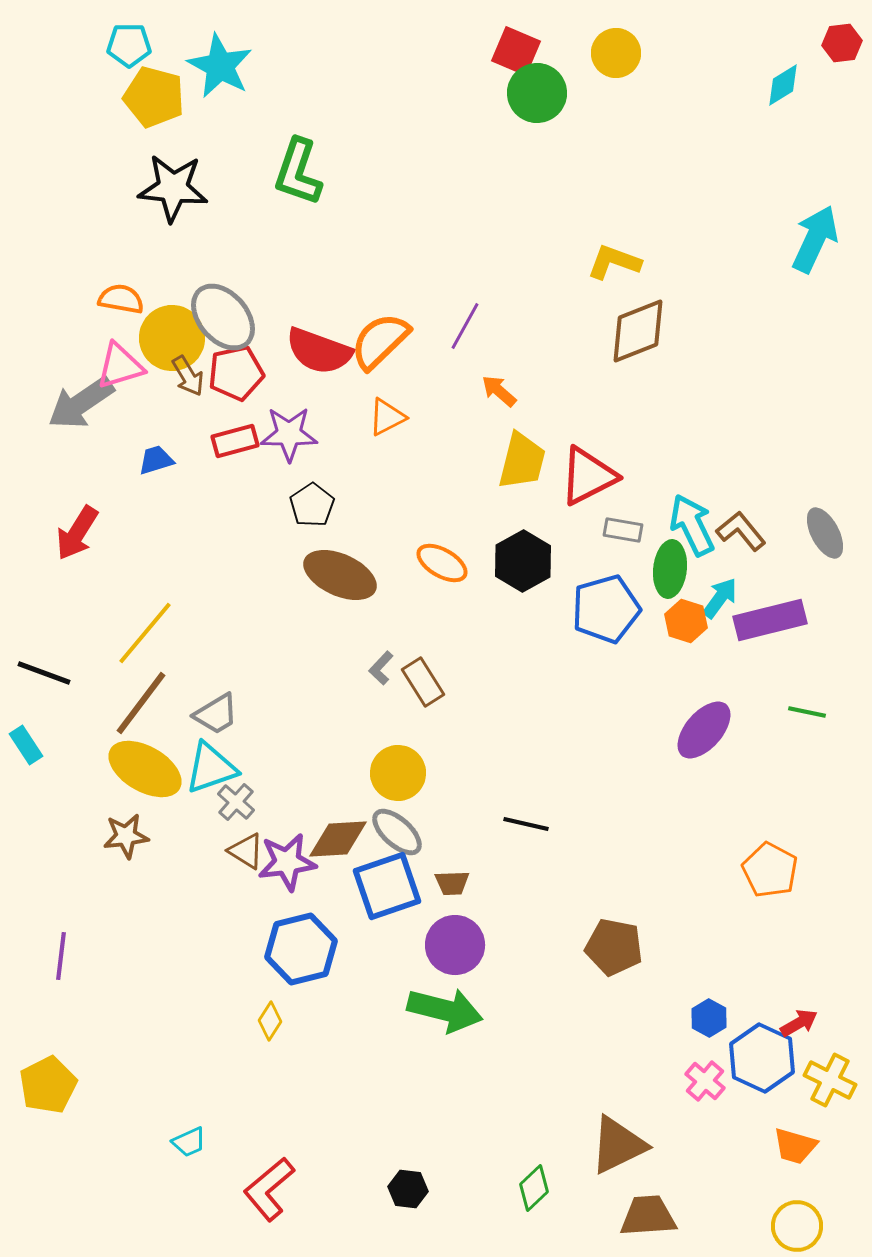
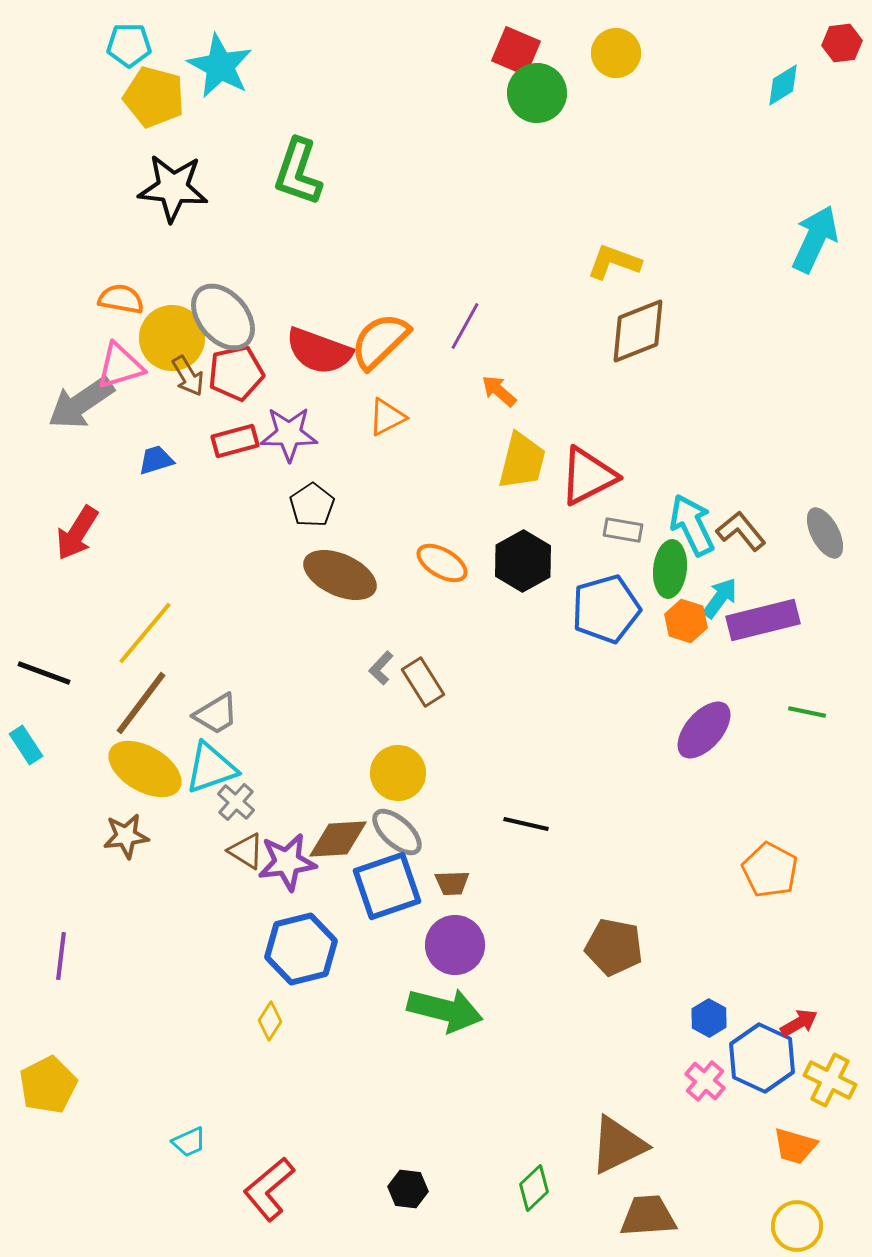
purple rectangle at (770, 620): moved 7 px left
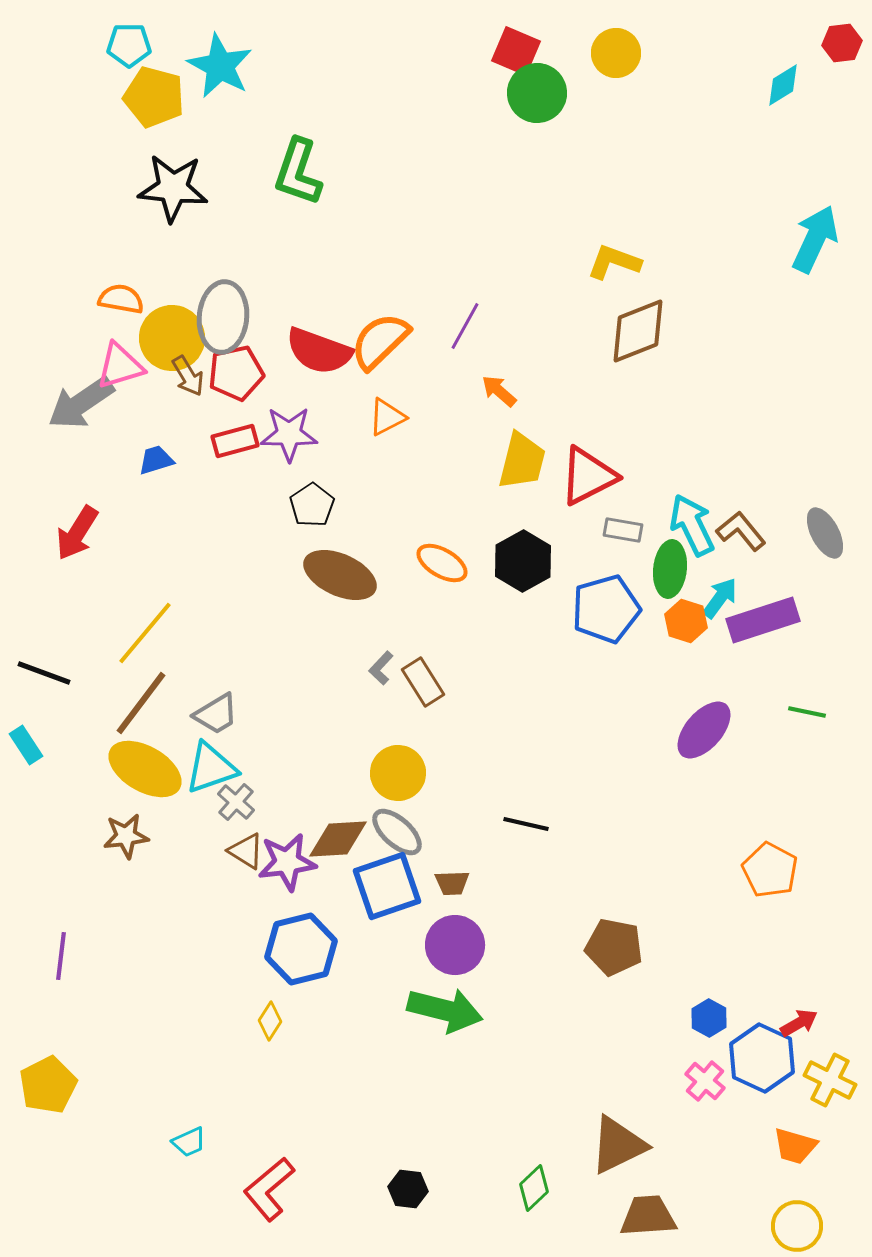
gray ellipse at (223, 317): rotated 46 degrees clockwise
purple rectangle at (763, 620): rotated 4 degrees counterclockwise
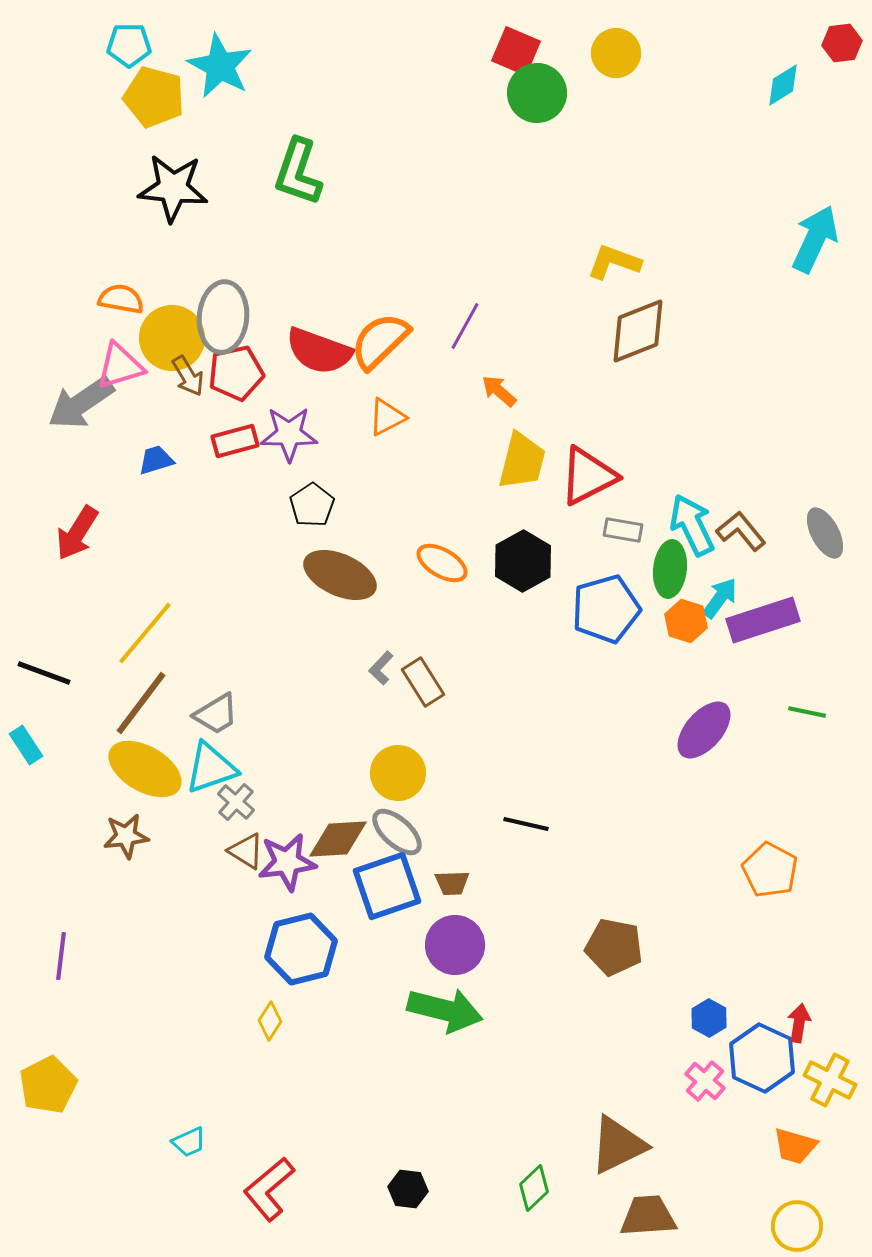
red arrow at (799, 1023): rotated 51 degrees counterclockwise
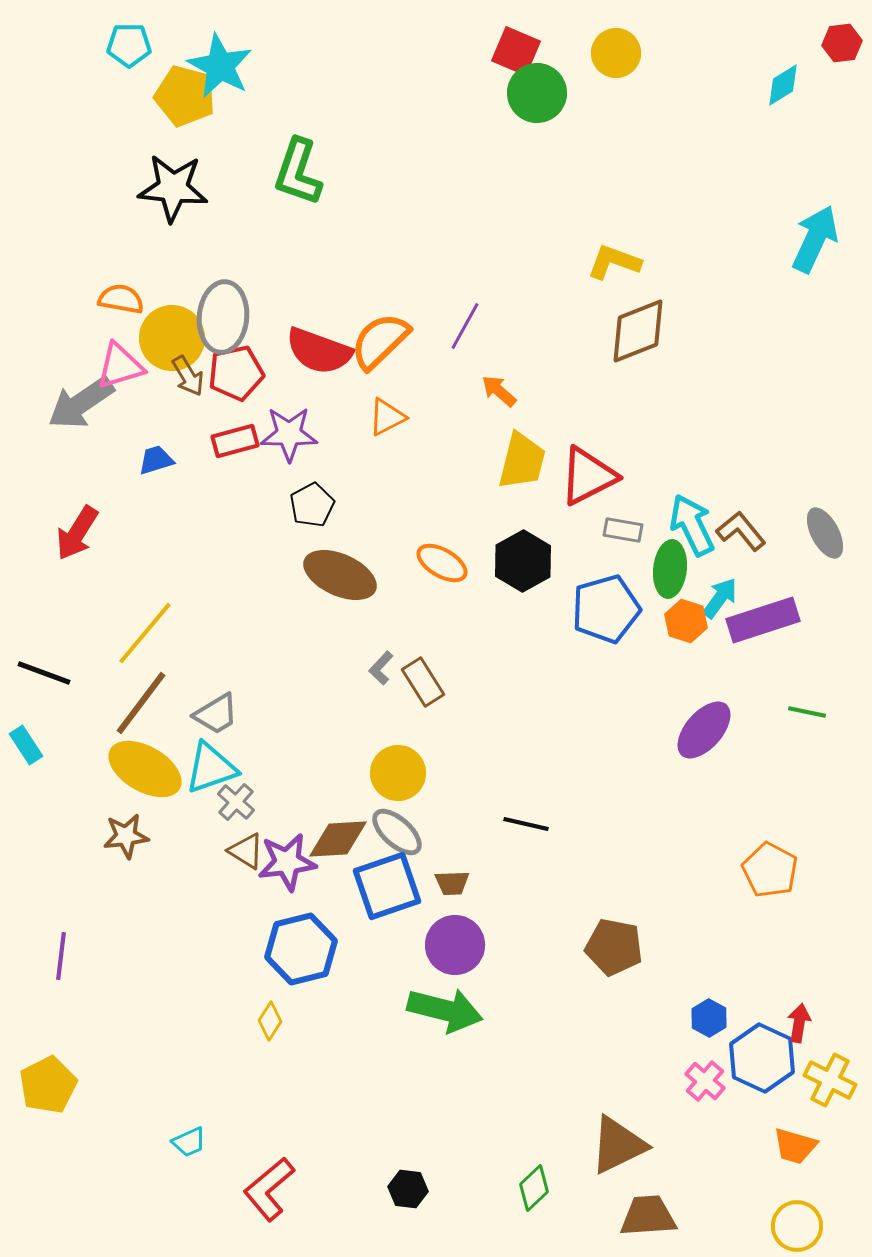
yellow pentagon at (154, 97): moved 31 px right, 1 px up
black pentagon at (312, 505): rotated 6 degrees clockwise
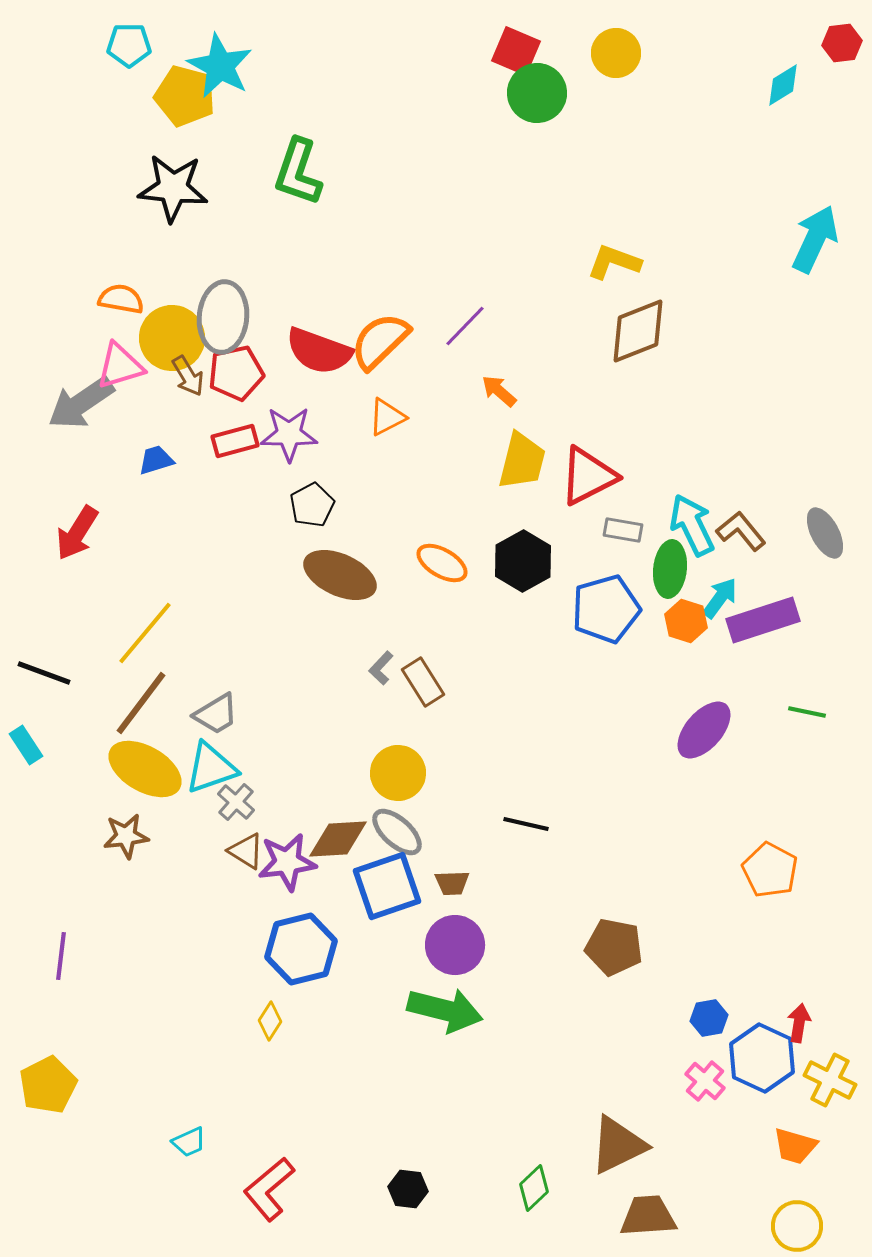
purple line at (465, 326): rotated 15 degrees clockwise
blue hexagon at (709, 1018): rotated 21 degrees clockwise
